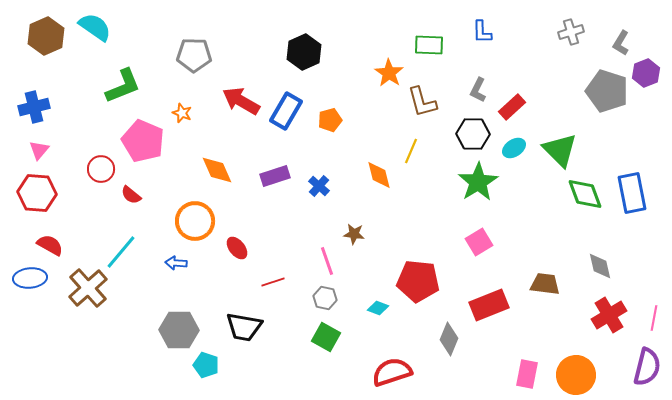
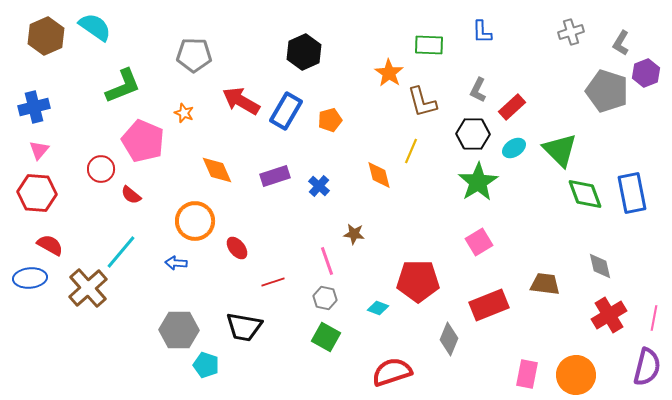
orange star at (182, 113): moved 2 px right
red pentagon at (418, 281): rotated 6 degrees counterclockwise
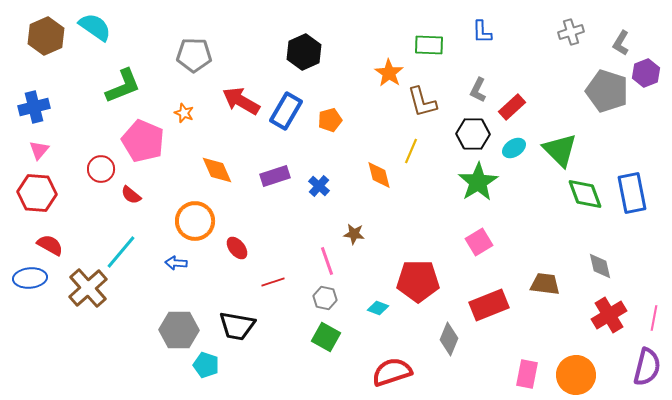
black trapezoid at (244, 327): moved 7 px left, 1 px up
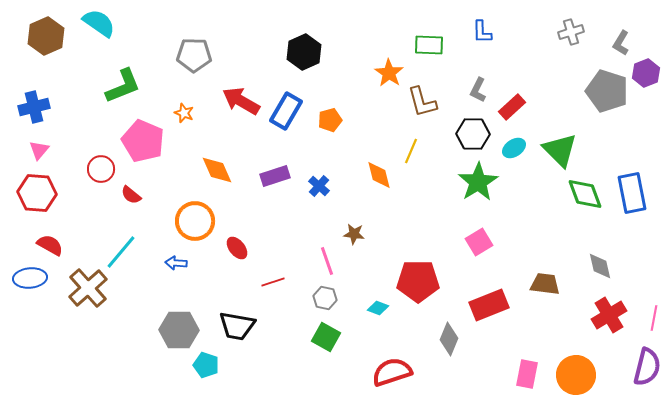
cyan semicircle at (95, 27): moved 4 px right, 4 px up
